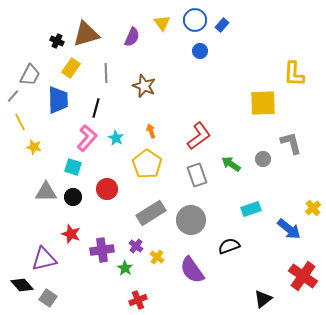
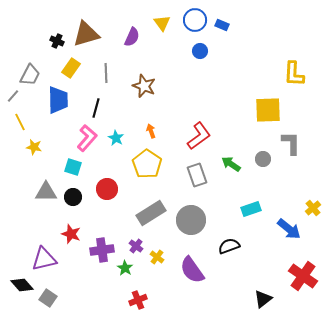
blue rectangle at (222, 25): rotated 72 degrees clockwise
yellow square at (263, 103): moved 5 px right, 7 px down
gray L-shape at (291, 143): rotated 15 degrees clockwise
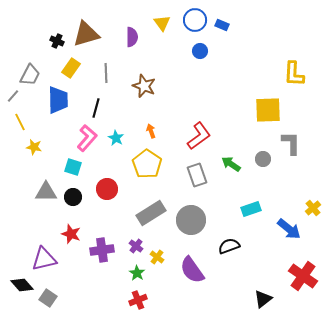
purple semicircle at (132, 37): rotated 24 degrees counterclockwise
green star at (125, 268): moved 12 px right, 5 px down
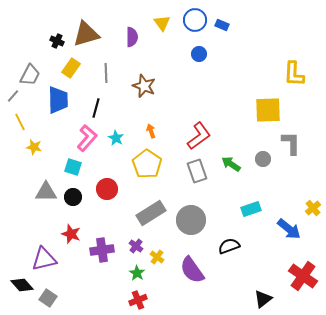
blue circle at (200, 51): moved 1 px left, 3 px down
gray rectangle at (197, 175): moved 4 px up
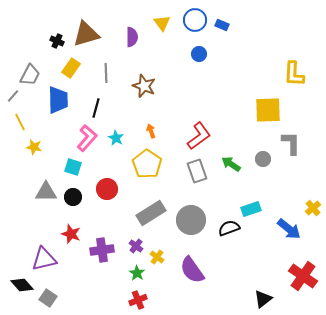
black semicircle at (229, 246): moved 18 px up
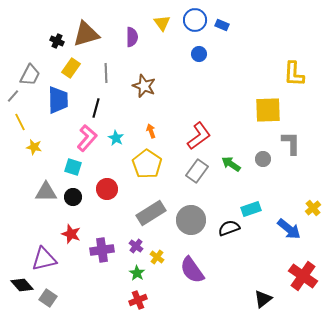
gray rectangle at (197, 171): rotated 55 degrees clockwise
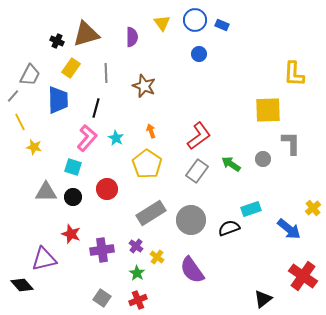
gray square at (48, 298): moved 54 px right
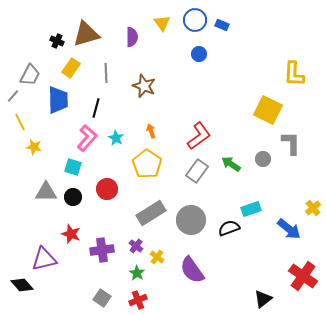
yellow square at (268, 110): rotated 28 degrees clockwise
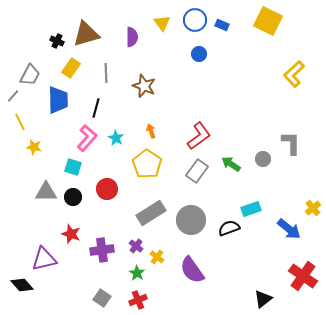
yellow L-shape at (294, 74): rotated 44 degrees clockwise
yellow square at (268, 110): moved 89 px up
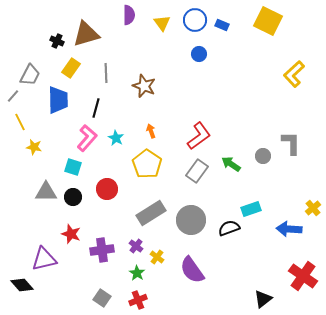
purple semicircle at (132, 37): moved 3 px left, 22 px up
gray circle at (263, 159): moved 3 px up
blue arrow at (289, 229): rotated 145 degrees clockwise
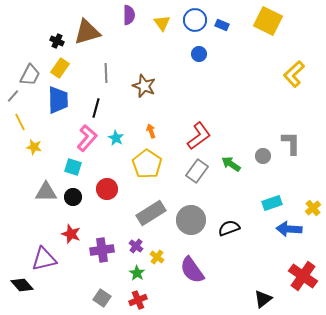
brown triangle at (86, 34): moved 1 px right, 2 px up
yellow rectangle at (71, 68): moved 11 px left
cyan rectangle at (251, 209): moved 21 px right, 6 px up
